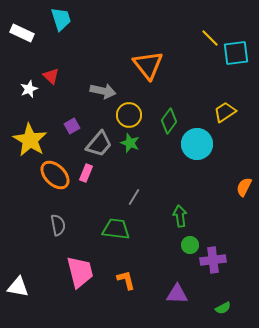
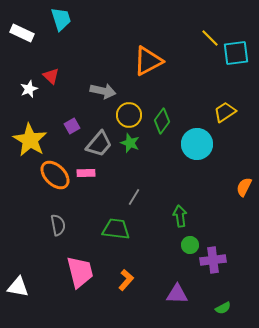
orange triangle: moved 4 px up; rotated 40 degrees clockwise
green diamond: moved 7 px left
pink rectangle: rotated 66 degrees clockwise
orange L-shape: rotated 55 degrees clockwise
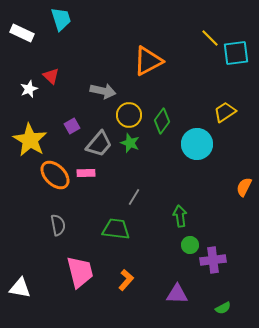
white triangle: moved 2 px right, 1 px down
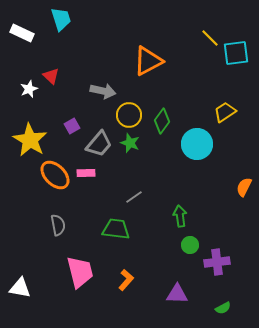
gray line: rotated 24 degrees clockwise
purple cross: moved 4 px right, 2 px down
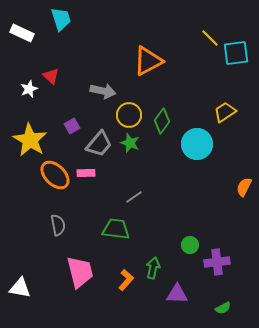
green arrow: moved 27 px left, 52 px down; rotated 20 degrees clockwise
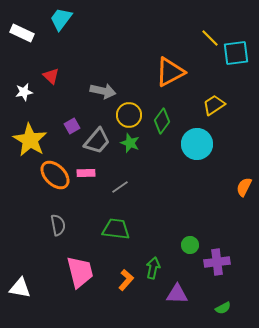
cyan trapezoid: rotated 125 degrees counterclockwise
orange triangle: moved 22 px right, 11 px down
white star: moved 5 px left, 3 px down; rotated 12 degrees clockwise
yellow trapezoid: moved 11 px left, 7 px up
gray trapezoid: moved 2 px left, 3 px up
gray line: moved 14 px left, 10 px up
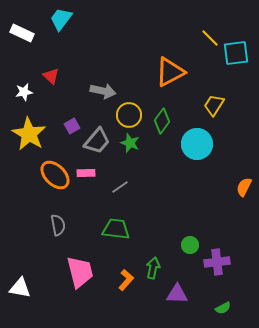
yellow trapezoid: rotated 25 degrees counterclockwise
yellow star: moved 1 px left, 6 px up
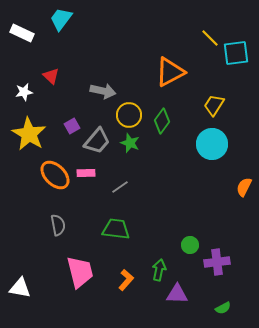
cyan circle: moved 15 px right
green arrow: moved 6 px right, 2 px down
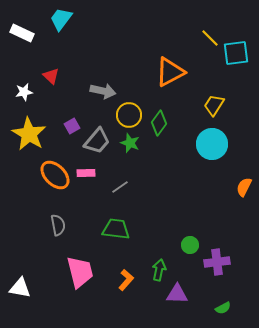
green diamond: moved 3 px left, 2 px down
